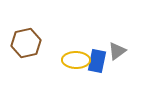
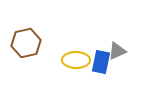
gray triangle: rotated 12 degrees clockwise
blue rectangle: moved 4 px right, 1 px down
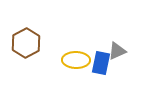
brown hexagon: rotated 16 degrees counterclockwise
blue rectangle: moved 1 px down
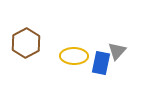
gray triangle: rotated 24 degrees counterclockwise
yellow ellipse: moved 2 px left, 4 px up
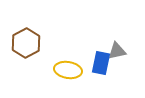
gray triangle: rotated 36 degrees clockwise
yellow ellipse: moved 6 px left, 14 px down; rotated 8 degrees clockwise
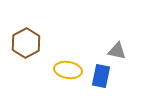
gray triangle: rotated 24 degrees clockwise
blue rectangle: moved 13 px down
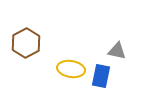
yellow ellipse: moved 3 px right, 1 px up
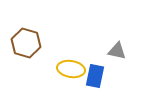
brown hexagon: rotated 16 degrees counterclockwise
blue rectangle: moved 6 px left
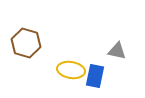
yellow ellipse: moved 1 px down
